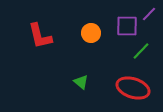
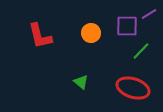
purple line: rotated 14 degrees clockwise
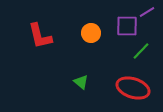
purple line: moved 2 px left, 2 px up
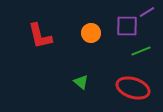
green line: rotated 24 degrees clockwise
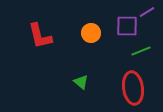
red ellipse: rotated 64 degrees clockwise
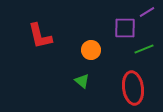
purple square: moved 2 px left, 2 px down
orange circle: moved 17 px down
green line: moved 3 px right, 2 px up
green triangle: moved 1 px right, 1 px up
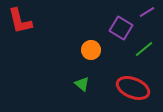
purple square: moved 4 px left; rotated 30 degrees clockwise
red L-shape: moved 20 px left, 15 px up
green line: rotated 18 degrees counterclockwise
green triangle: moved 3 px down
red ellipse: rotated 60 degrees counterclockwise
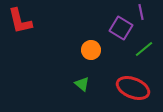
purple line: moved 6 px left; rotated 70 degrees counterclockwise
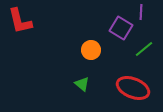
purple line: rotated 14 degrees clockwise
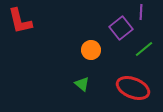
purple square: rotated 20 degrees clockwise
